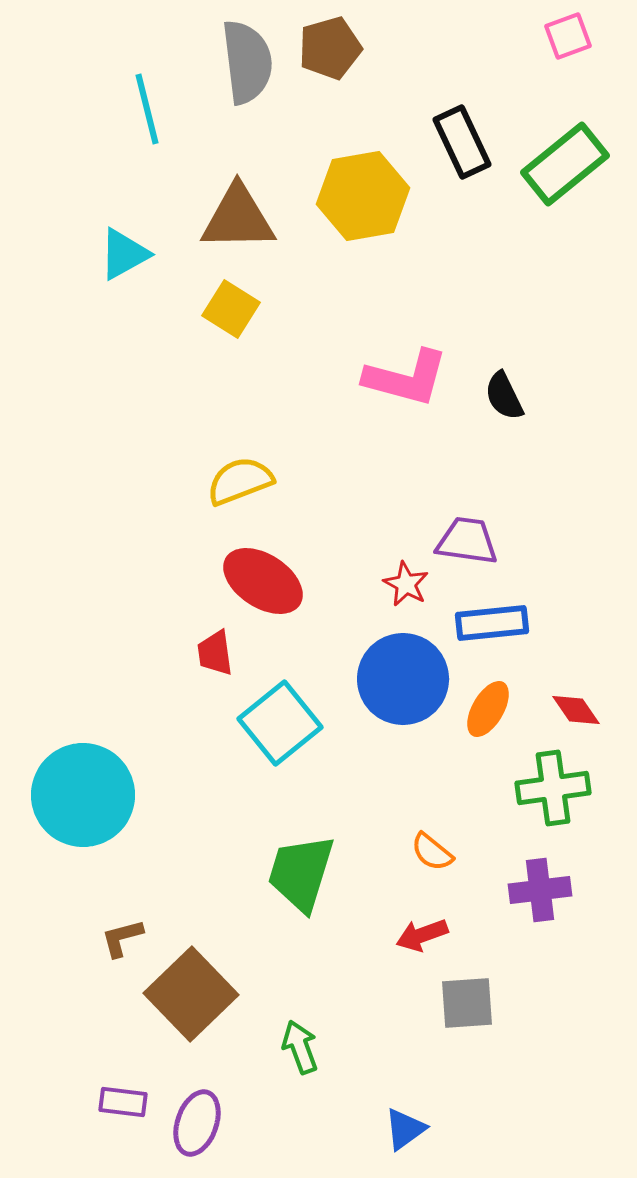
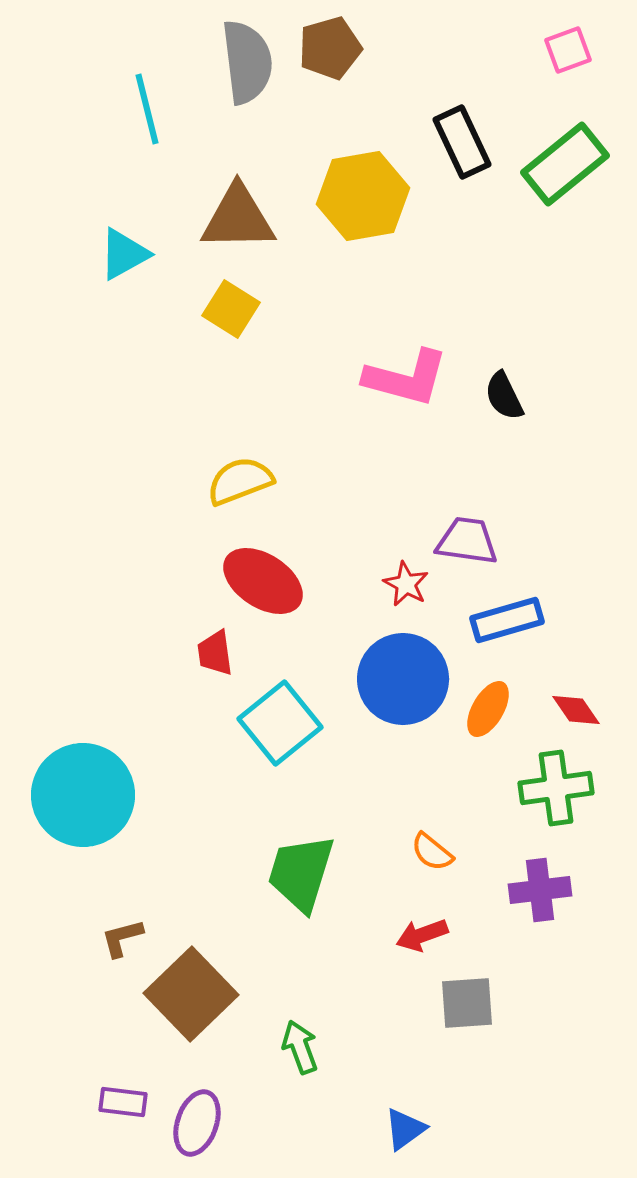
pink square: moved 14 px down
blue rectangle: moved 15 px right, 3 px up; rotated 10 degrees counterclockwise
green cross: moved 3 px right
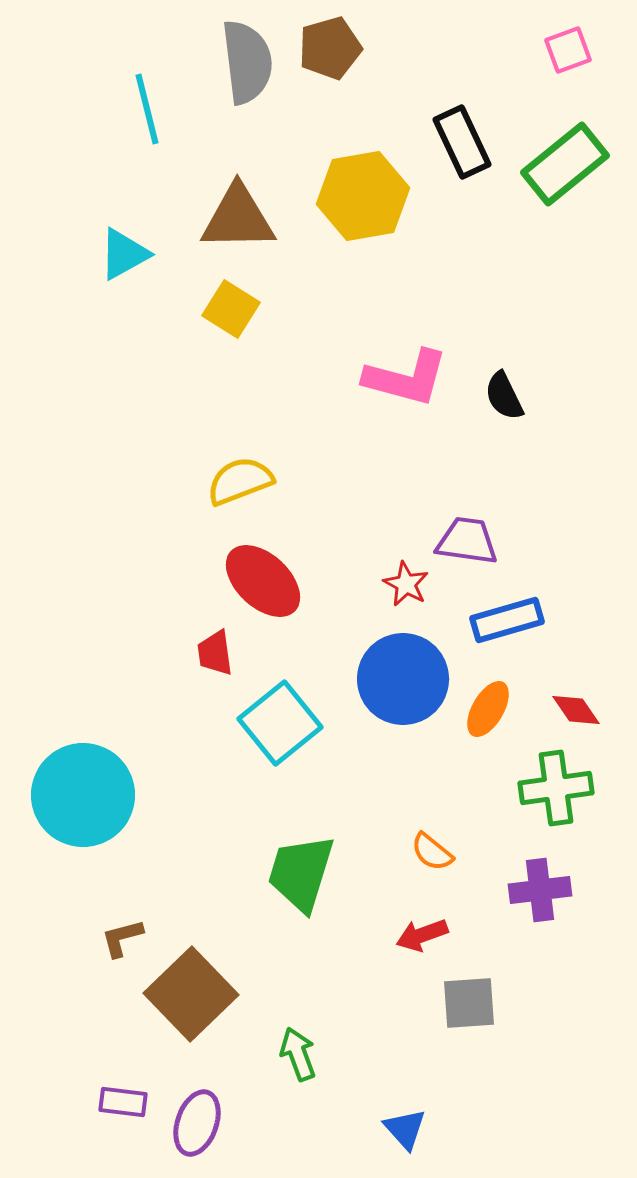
red ellipse: rotated 10 degrees clockwise
gray square: moved 2 px right
green arrow: moved 2 px left, 7 px down
blue triangle: rotated 36 degrees counterclockwise
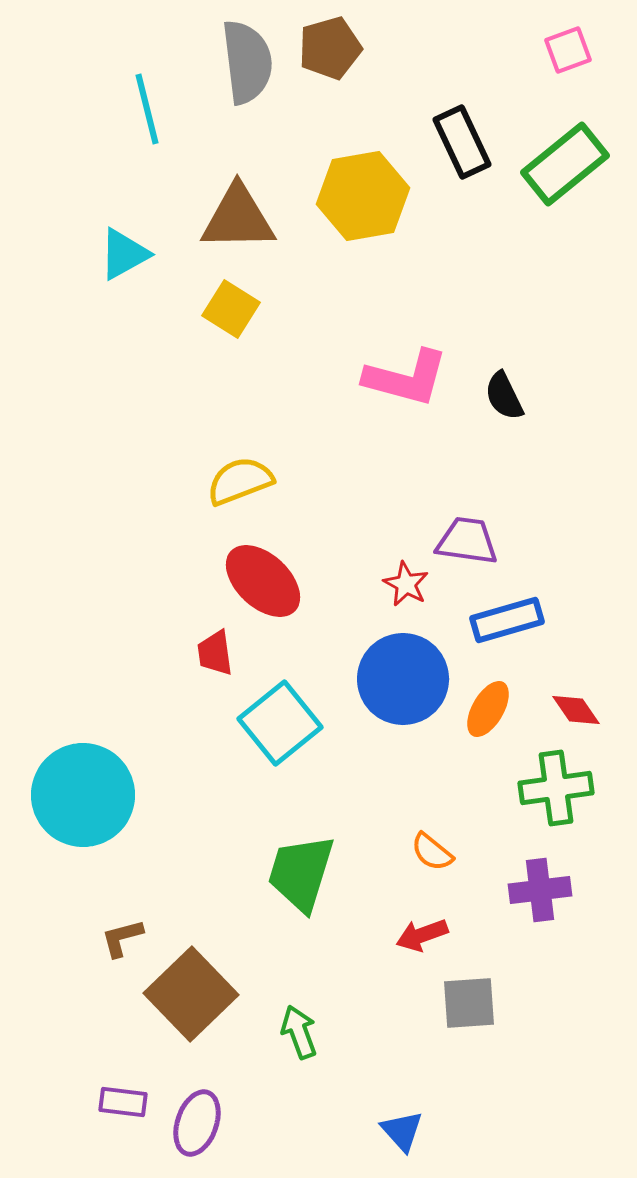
green arrow: moved 1 px right, 22 px up
blue triangle: moved 3 px left, 2 px down
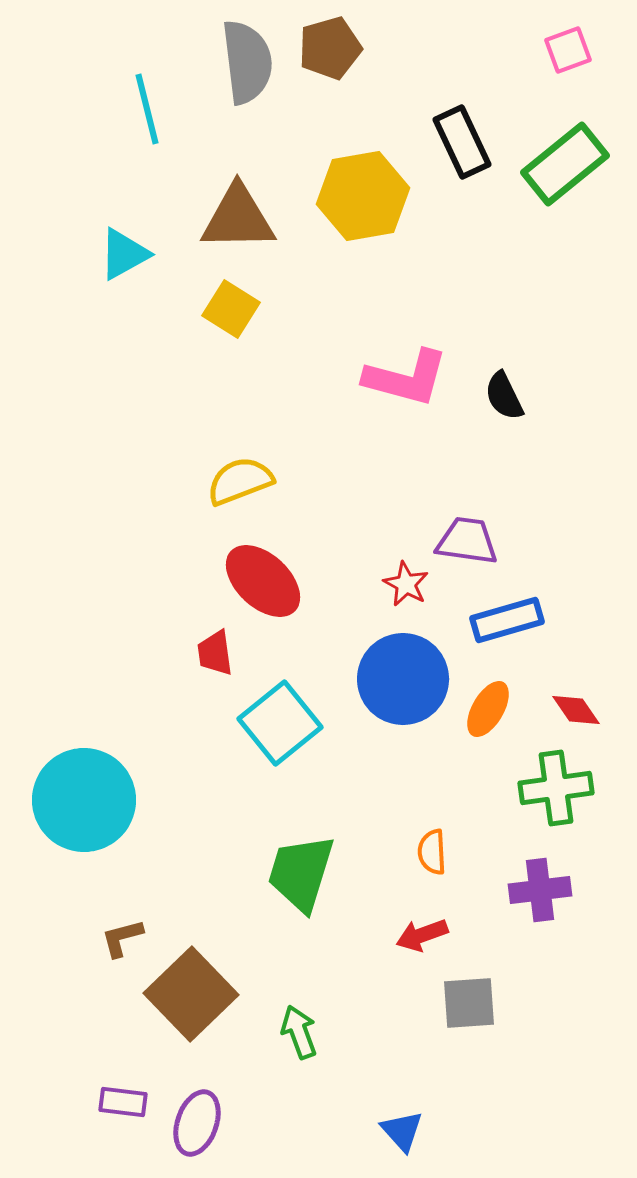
cyan circle: moved 1 px right, 5 px down
orange semicircle: rotated 48 degrees clockwise
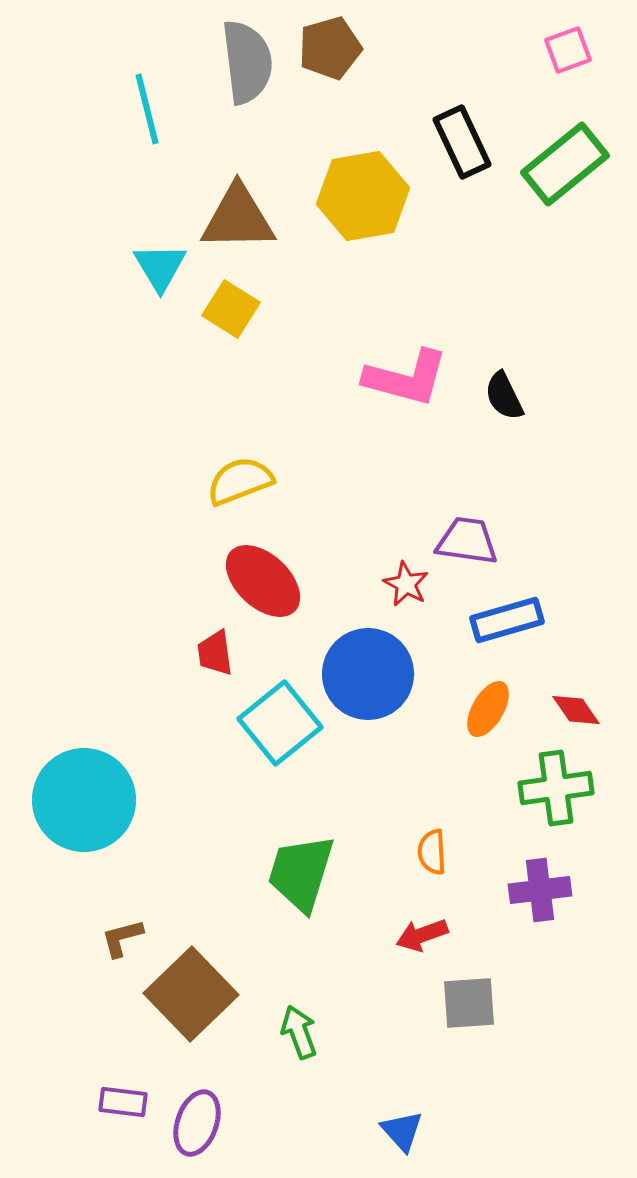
cyan triangle: moved 36 px right, 13 px down; rotated 32 degrees counterclockwise
blue circle: moved 35 px left, 5 px up
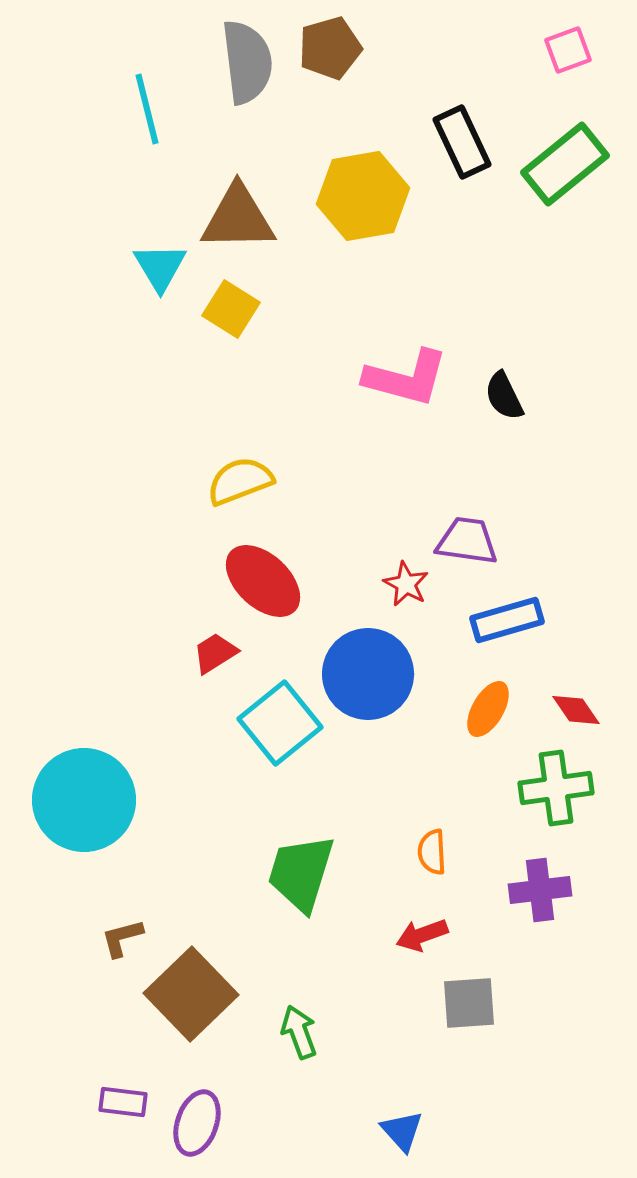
red trapezoid: rotated 66 degrees clockwise
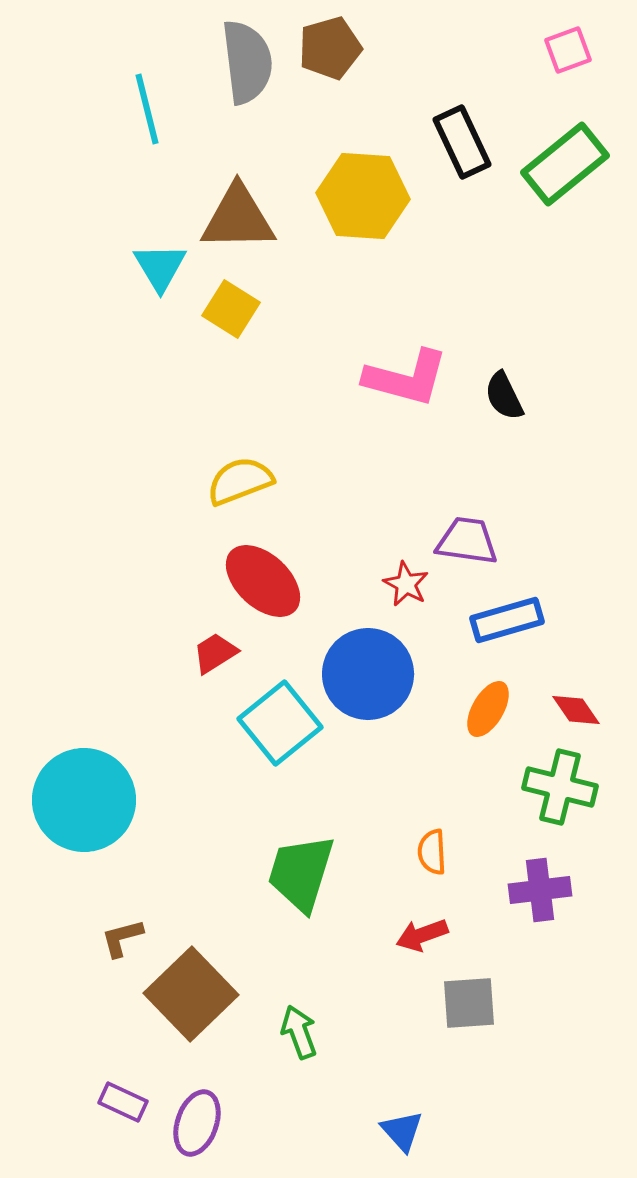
yellow hexagon: rotated 14 degrees clockwise
green cross: moved 4 px right, 1 px up; rotated 22 degrees clockwise
purple rectangle: rotated 18 degrees clockwise
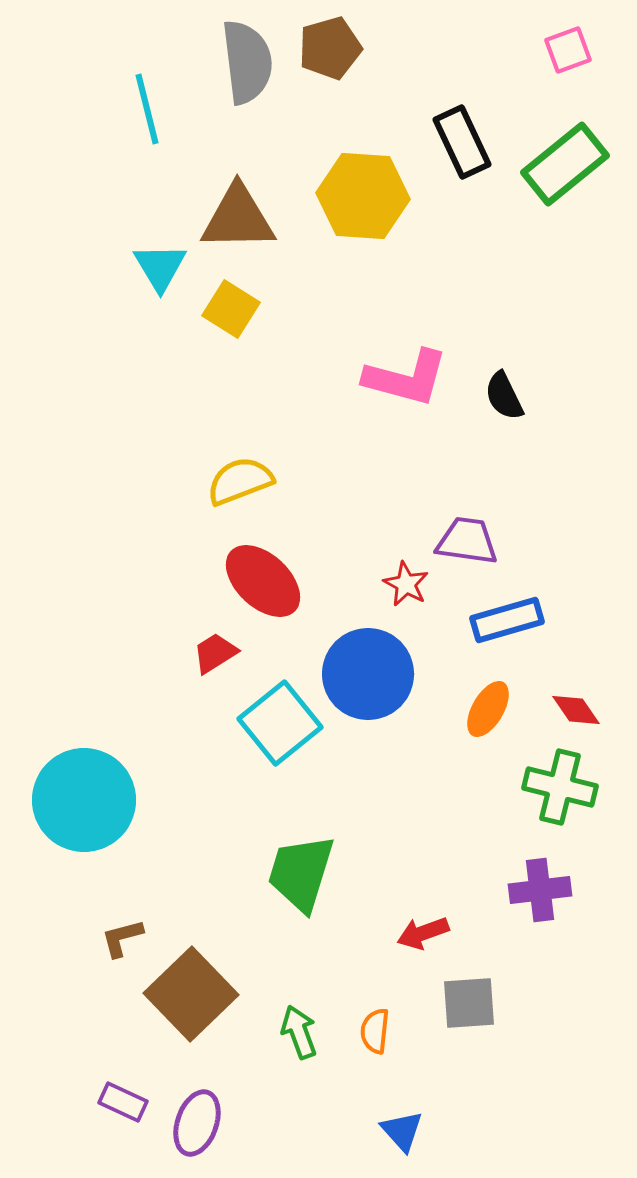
orange semicircle: moved 57 px left, 179 px down; rotated 9 degrees clockwise
red arrow: moved 1 px right, 2 px up
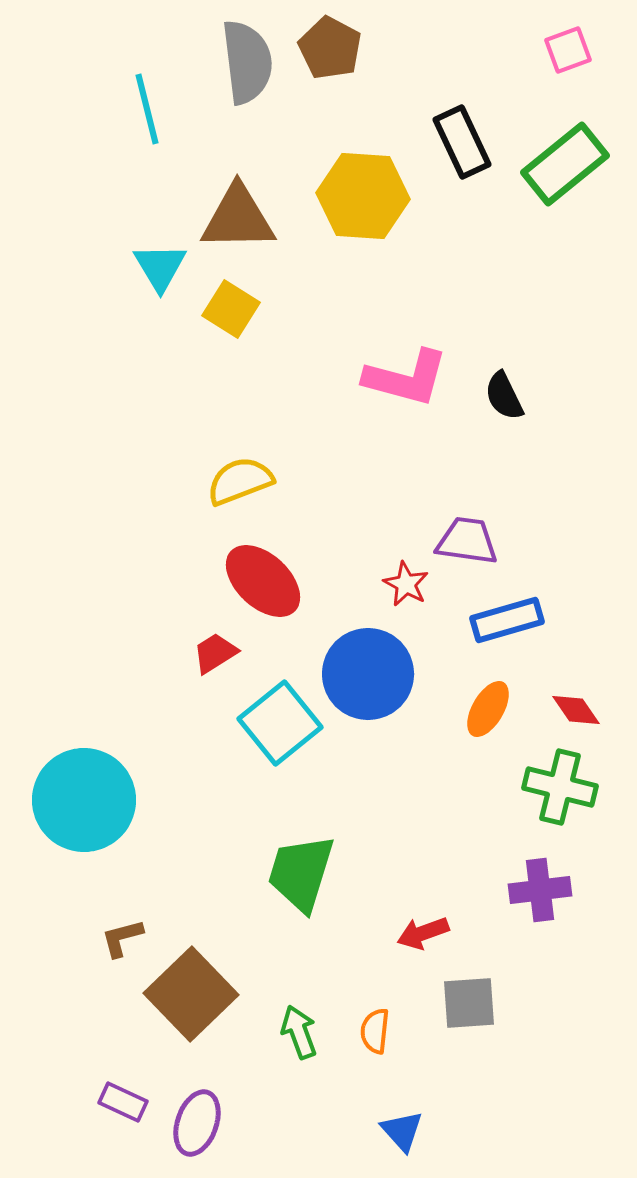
brown pentagon: rotated 28 degrees counterclockwise
